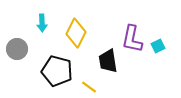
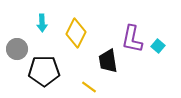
cyan square: rotated 24 degrees counterclockwise
black pentagon: moved 13 px left; rotated 16 degrees counterclockwise
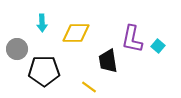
yellow diamond: rotated 64 degrees clockwise
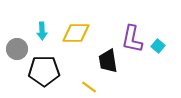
cyan arrow: moved 8 px down
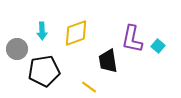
yellow diamond: rotated 20 degrees counterclockwise
black pentagon: rotated 8 degrees counterclockwise
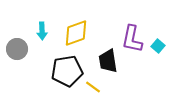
black pentagon: moved 23 px right
yellow line: moved 4 px right
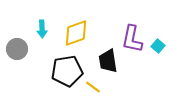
cyan arrow: moved 2 px up
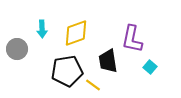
cyan square: moved 8 px left, 21 px down
yellow line: moved 2 px up
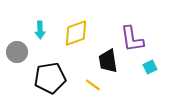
cyan arrow: moved 2 px left, 1 px down
purple L-shape: rotated 20 degrees counterclockwise
gray circle: moved 3 px down
cyan square: rotated 24 degrees clockwise
black pentagon: moved 17 px left, 7 px down
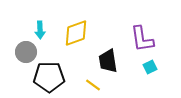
purple L-shape: moved 10 px right
gray circle: moved 9 px right
black pentagon: moved 1 px left, 1 px up; rotated 8 degrees clockwise
